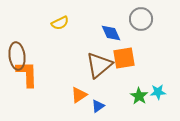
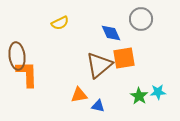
orange triangle: rotated 24 degrees clockwise
blue triangle: rotated 48 degrees clockwise
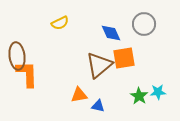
gray circle: moved 3 px right, 5 px down
